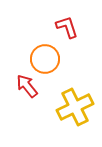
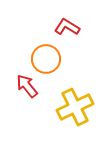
red L-shape: rotated 40 degrees counterclockwise
orange circle: moved 1 px right
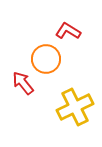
red L-shape: moved 1 px right, 4 px down
red arrow: moved 4 px left, 3 px up
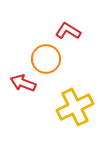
red arrow: rotated 30 degrees counterclockwise
